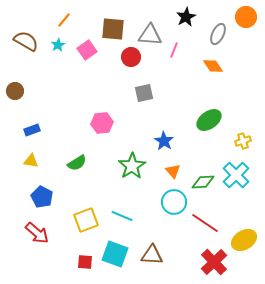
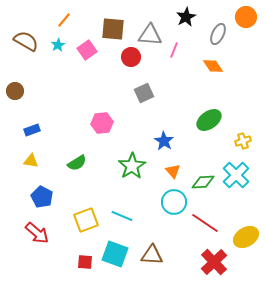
gray square: rotated 12 degrees counterclockwise
yellow ellipse: moved 2 px right, 3 px up
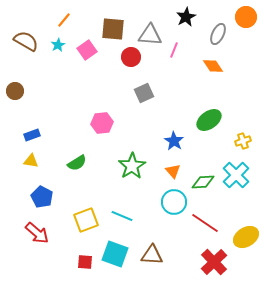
blue rectangle: moved 5 px down
blue star: moved 10 px right
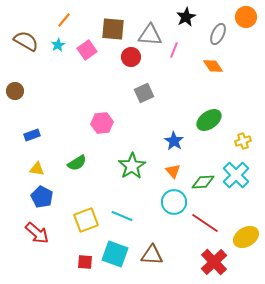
yellow triangle: moved 6 px right, 8 px down
